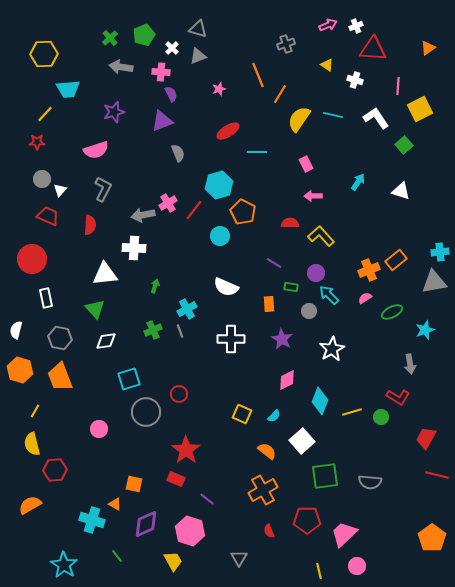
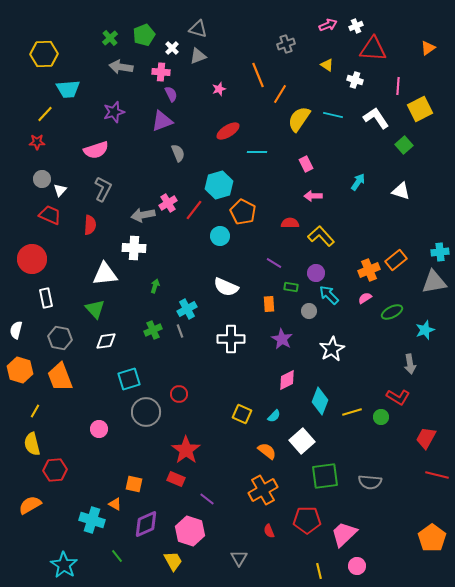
red trapezoid at (48, 216): moved 2 px right, 1 px up
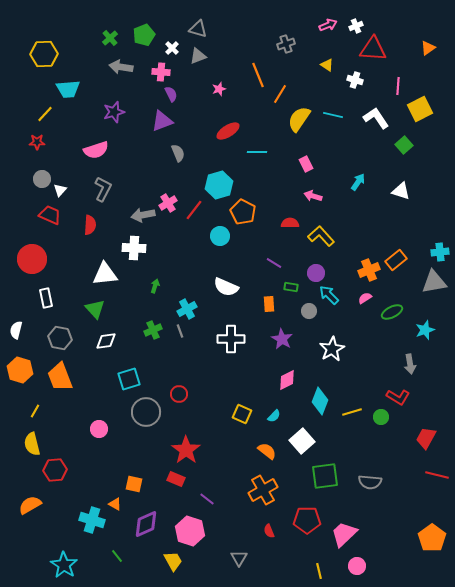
pink arrow at (313, 196): rotated 18 degrees clockwise
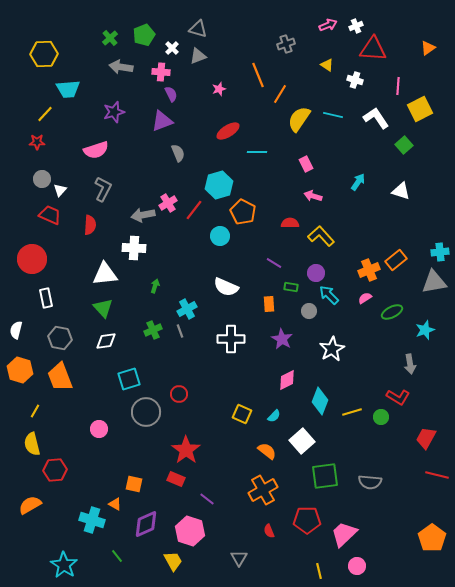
green triangle at (95, 309): moved 8 px right, 1 px up
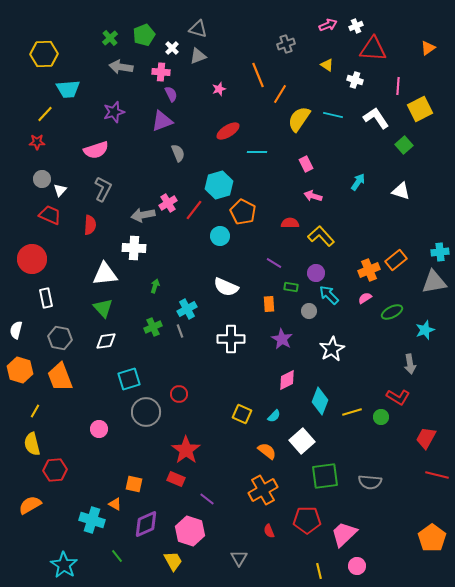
green cross at (153, 330): moved 3 px up
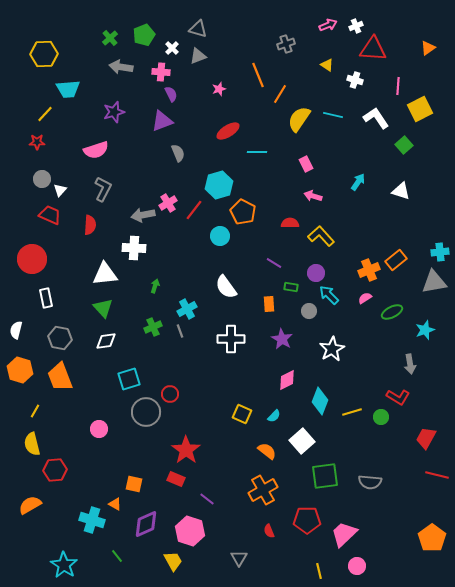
white semicircle at (226, 287): rotated 30 degrees clockwise
red circle at (179, 394): moved 9 px left
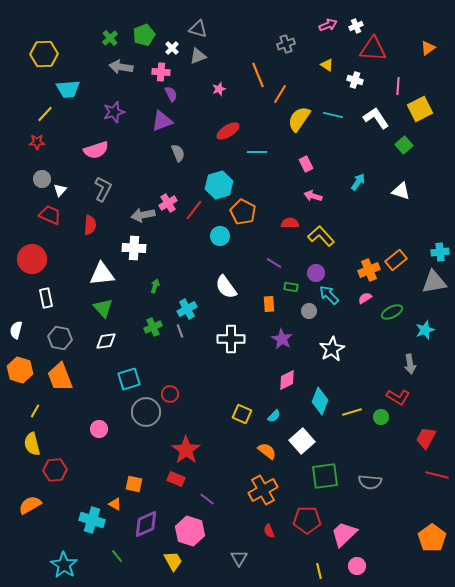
white triangle at (105, 274): moved 3 px left
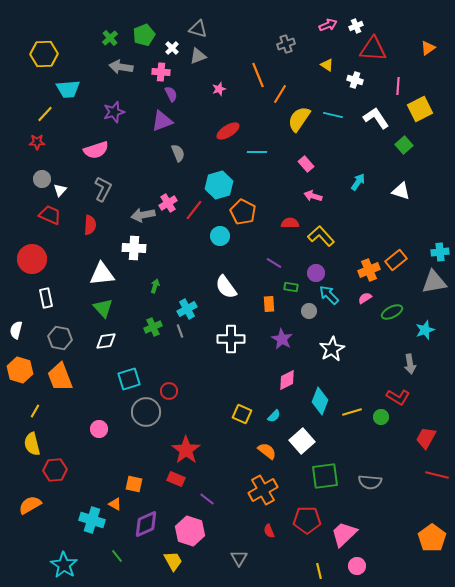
pink rectangle at (306, 164): rotated 14 degrees counterclockwise
red circle at (170, 394): moved 1 px left, 3 px up
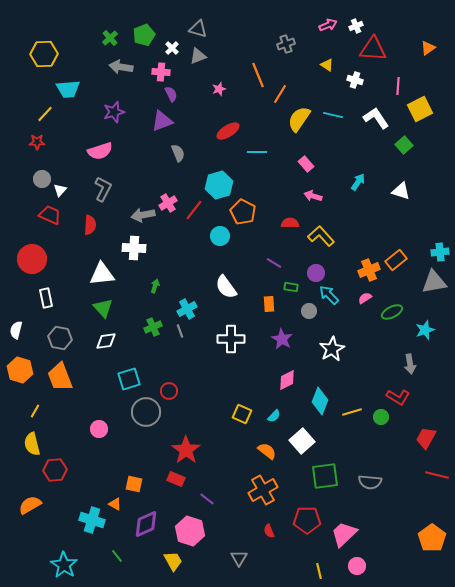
pink semicircle at (96, 150): moved 4 px right, 1 px down
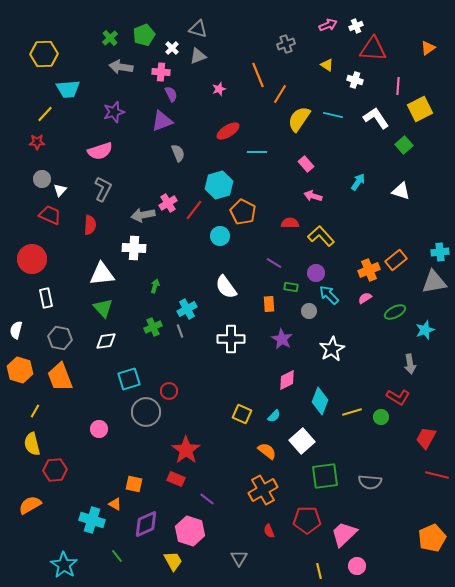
green ellipse at (392, 312): moved 3 px right
orange pentagon at (432, 538): rotated 12 degrees clockwise
